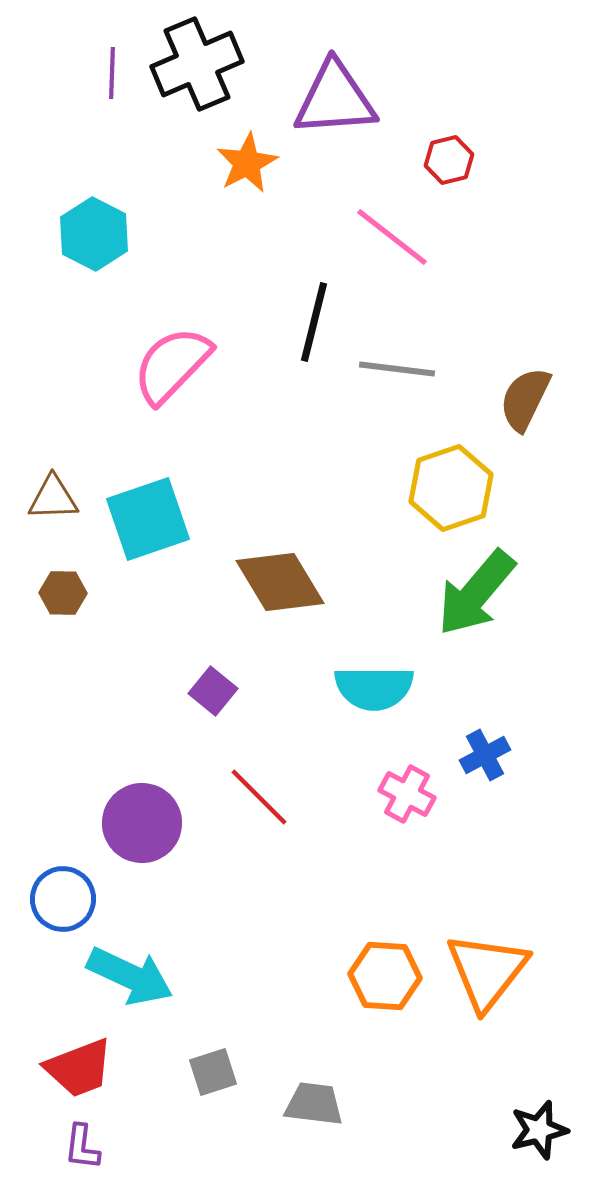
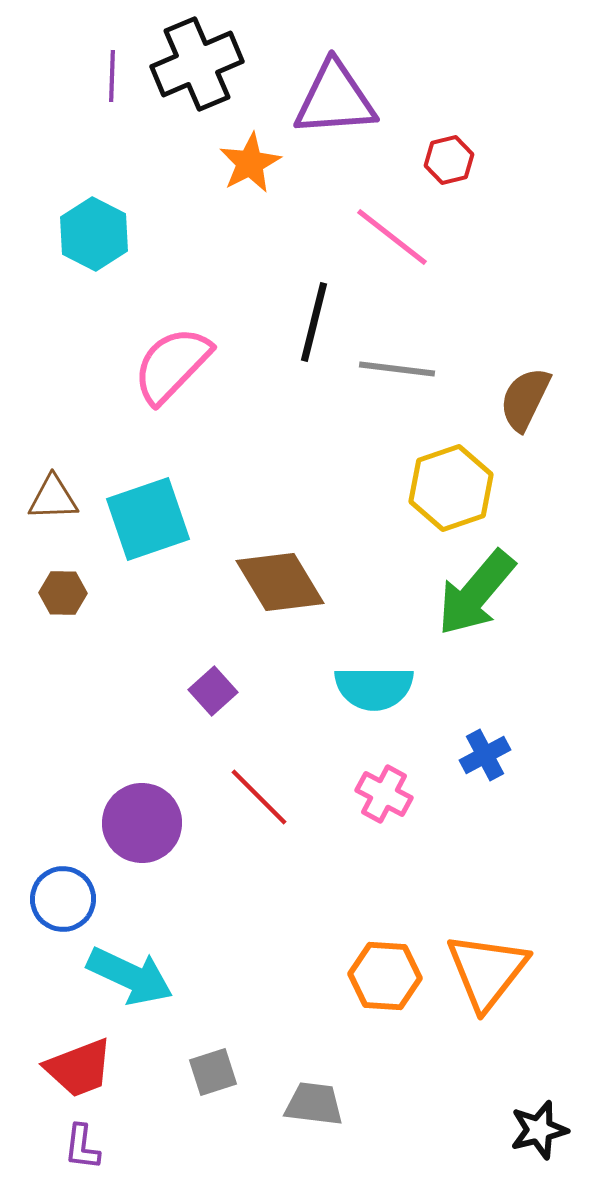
purple line: moved 3 px down
orange star: moved 3 px right
purple square: rotated 9 degrees clockwise
pink cross: moved 23 px left
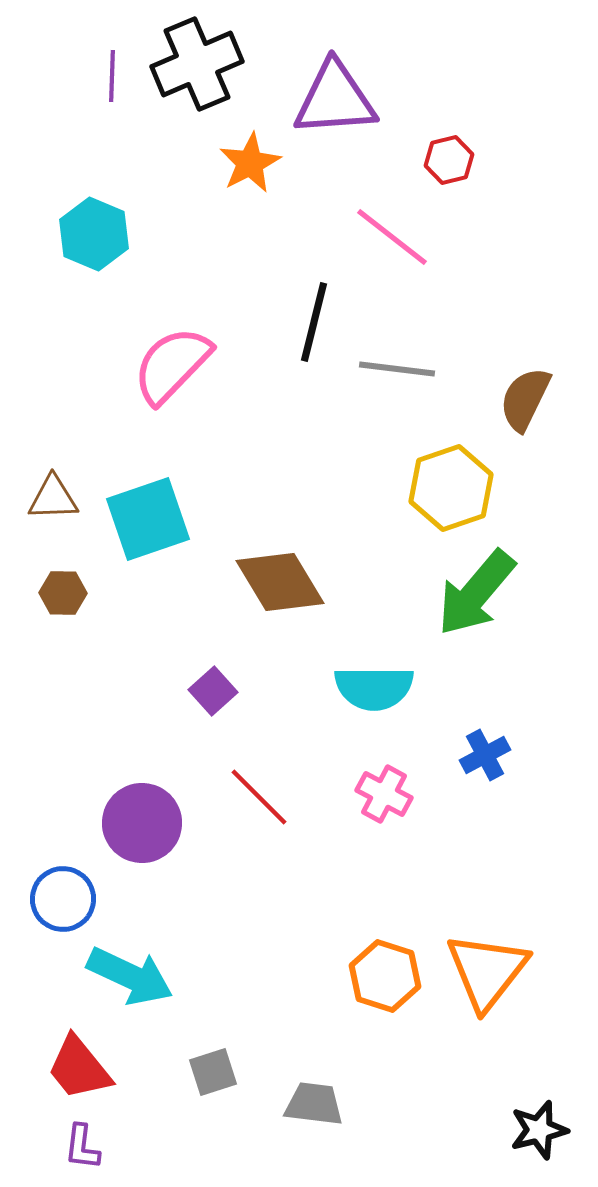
cyan hexagon: rotated 4 degrees counterclockwise
orange hexagon: rotated 14 degrees clockwise
red trapezoid: rotated 72 degrees clockwise
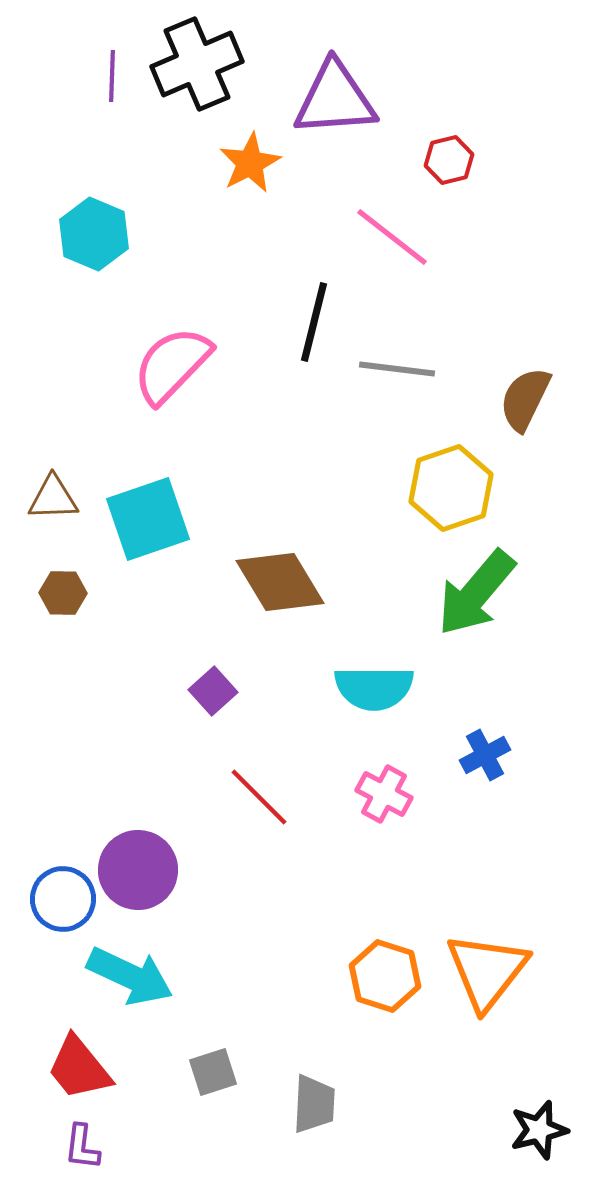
purple circle: moved 4 px left, 47 px down
gray trapezoid: rotated 86 degrees clockwise
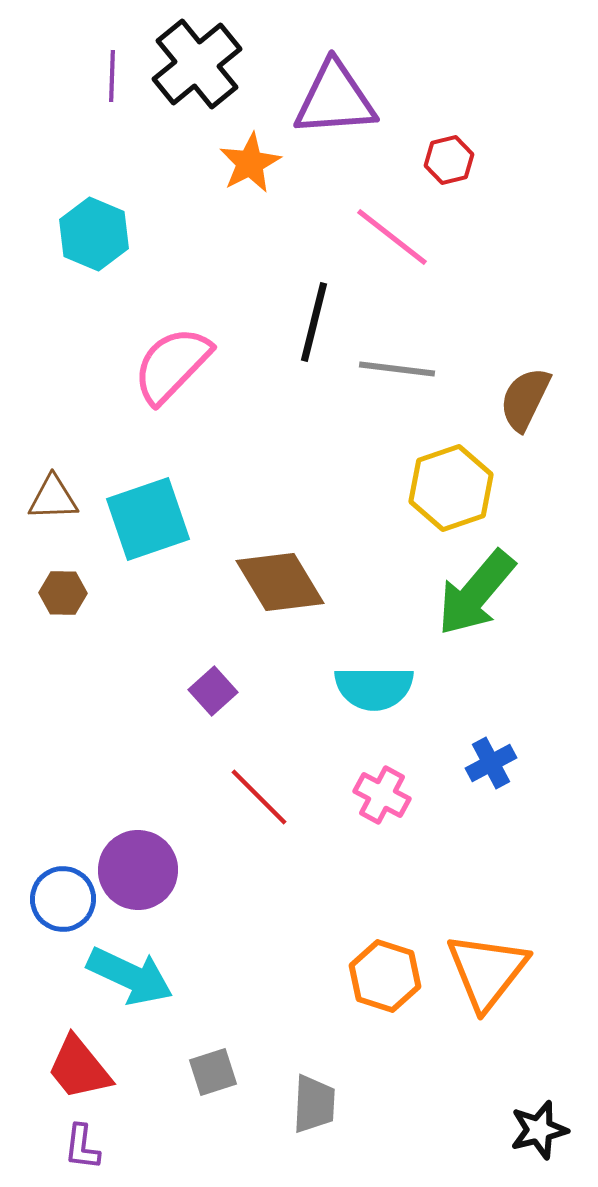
black cross: rotated 16 degrees counterclockwise
blue cross: moved 6 px right, 8 px down
pink cross: moved 2 px left, 1 px down
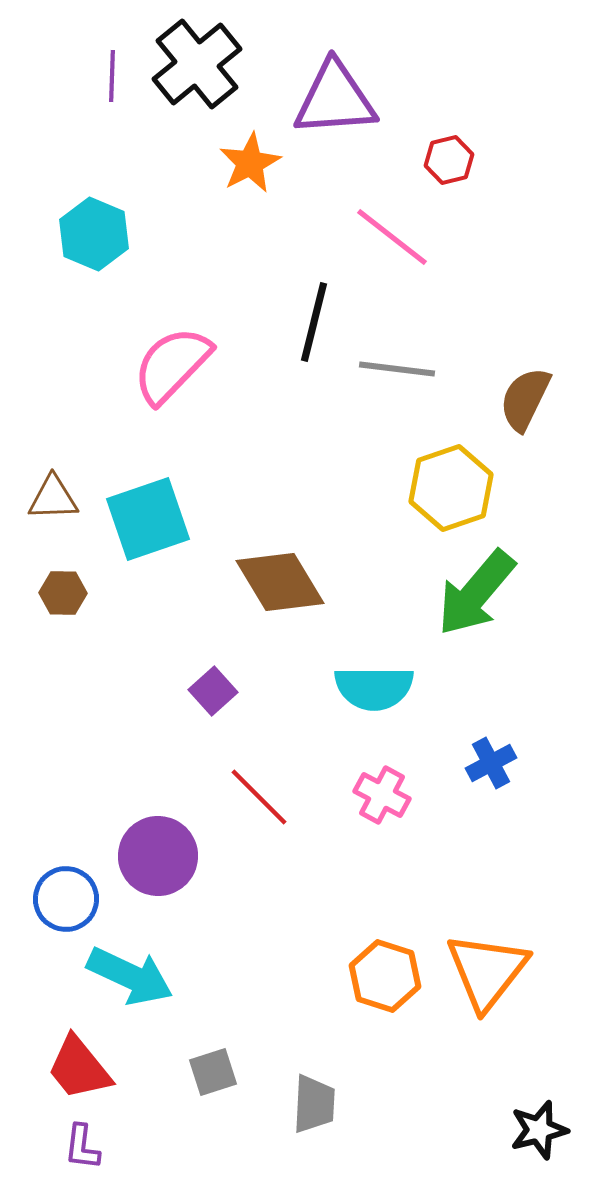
purple circle: moved 20 px right, 14 px up
blue circle: moved 3 px right
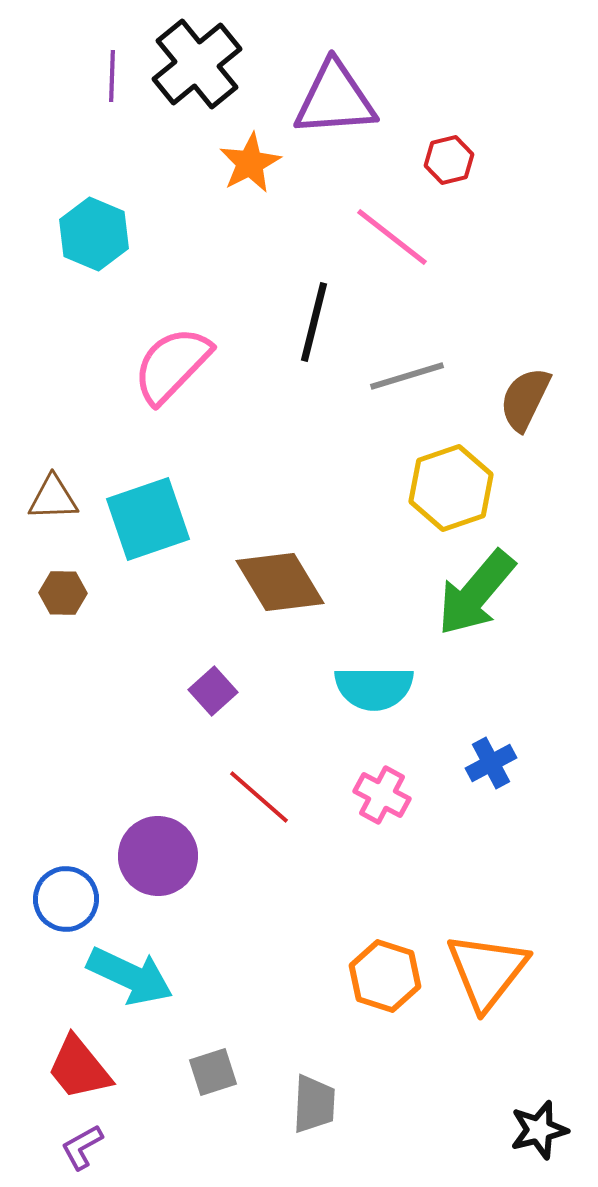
gray line: moved 10 px right, 7 px down; rotated 24 degrees counterclockwise
red line: rotated 4 degrees counterclockwise
purple L-shape: rotated 54 degrees clockwise
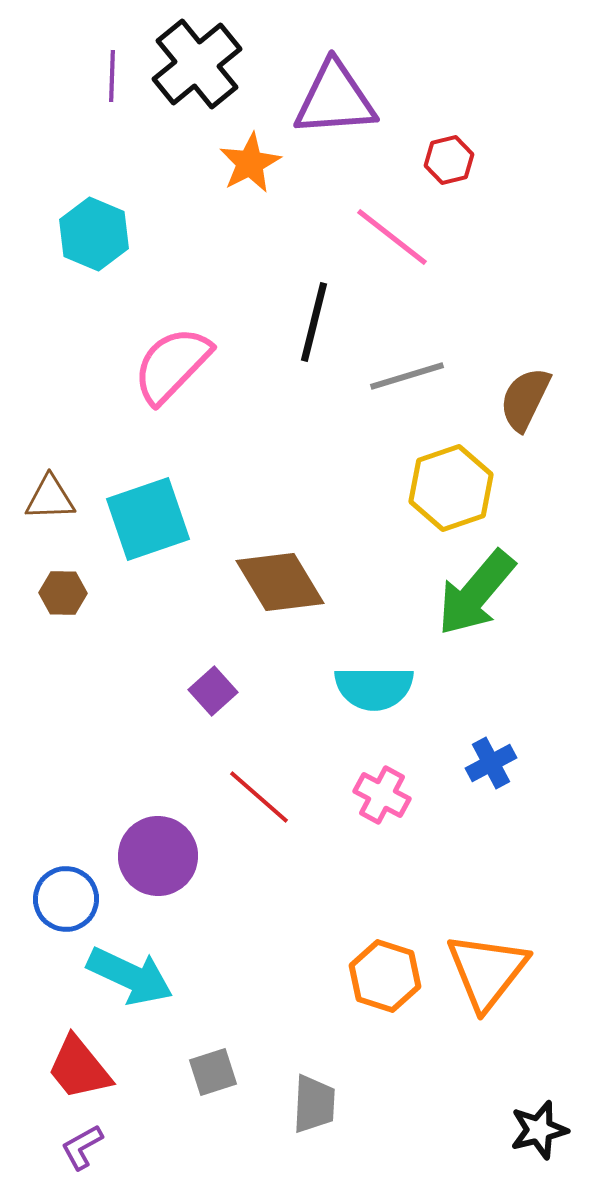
brown triangle: moved 3 px left
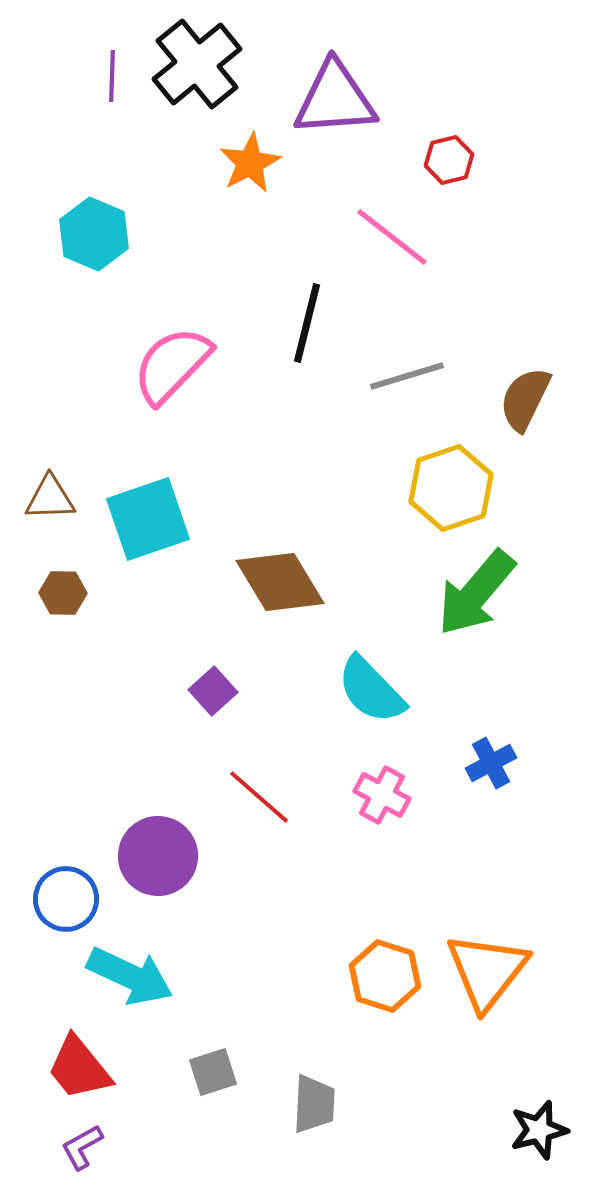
black line: moved 7 px left, 1 px down
cyan semicircle: moved 3 px left, 2 px down; rotated 46 degrees clockwise
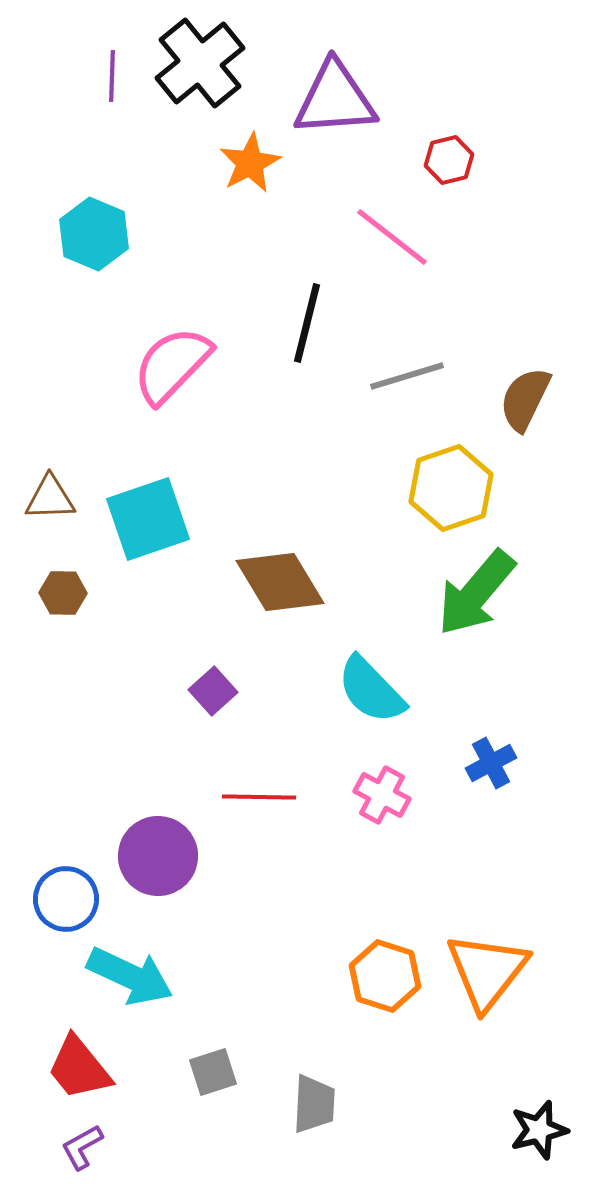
black cross: moved 3 px right, 1 px up
red line: rotated 40 degrees counterclockwise
